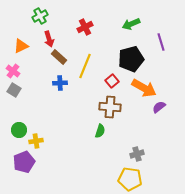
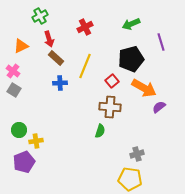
brown rectangle: moved 3 px left, 1 px down
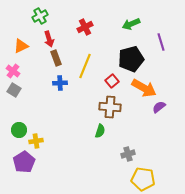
brown rectangle: rotated 28 degrees clockwise
gray cross: moved 9 px left
purple pentagon: rotated 10 degrees counterclockwise
yellow pentagon: moved 13 px right
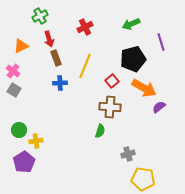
black pentagon: moved 2 px right
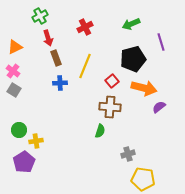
red arrow: moved 1 px left, 1 px up
orange triangle: moved 6 px left, 1 px down
orange arrow: rotated 15 degrees counterclockwise
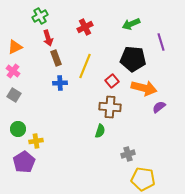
black pentagon: rotated 20 degrees clockwise
gray square: moved 5 px down
green circle: moved 1 px left, 1 px up
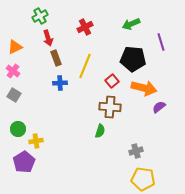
gray cross: moved 8 px right, 3 px up
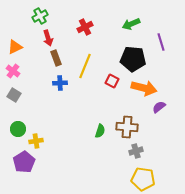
red square: rotated 24 degrees counterclockwise
brown cross: moved 17 px right, 20 px down
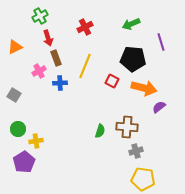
pink cross: moved 26 px right; rotated 24 degrees clockwise
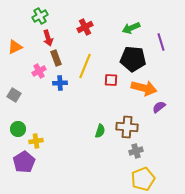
green arrow: moved 4 px down
red square: moved 1 px left, 1 px up; rotated 24 degrees counterclockwise
yellow pentagon: rotated 30 degrees counterclockwise
